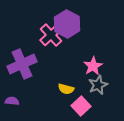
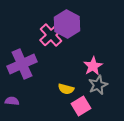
pink square: rotated 12 degrees clockwise
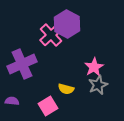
pink star: moved 1 px right, 1 px down
pink square: moved 33 px left
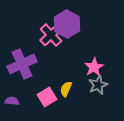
yellow semicircle: rotated 98 degrees clockwise
pink square: moved 1 px left, 9 px up
